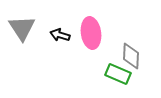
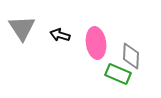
pink ellipse: moved 5 px right, 10 px down
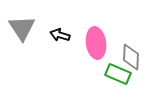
gray diamond: moved 1 px down
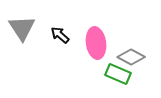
black arrow: rotated 24 degrees clockwise
gray diamond: rotated 64 degrees counterclockwise
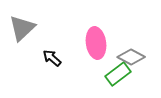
gray triangle: rotated 20 degrees clockwise
black arrow: moved 8 px left, 23 px down
green rectangle: rotated 60 degrees counterclockwise
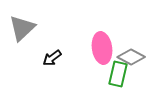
pink ellipse: moved 6 px right, 5 px down
black arrow: rotated 78 degrees counterclockwise
green rectangle: rotated 40 degrees counterclockwise
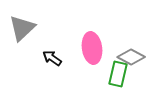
pink ellipse: moved 10 px left
black arrow: rotated 72 degrees clockwise
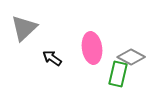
gray triangle: moved 2 px right
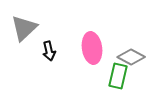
black arrow: moved 3 px left, 7 px up; rotated 138 degrees counterclockwise
green rectangle: moved 2 px down
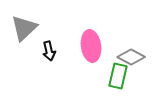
pink ellipse: moved 1 px left, 2 px up
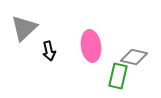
gray diamond: moved 3 px right; rotated 16 degrees counterclockwise
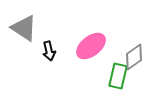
gray triangle: rotated 44 degrees counterclockwise
pink ellipse: rotated 60 degrees clockwise
gray diamond: rotated 48 degrees counterclockwise
